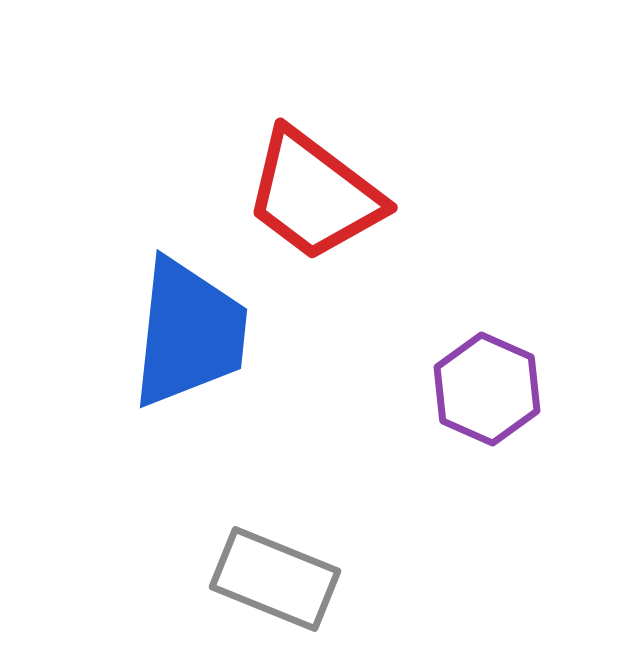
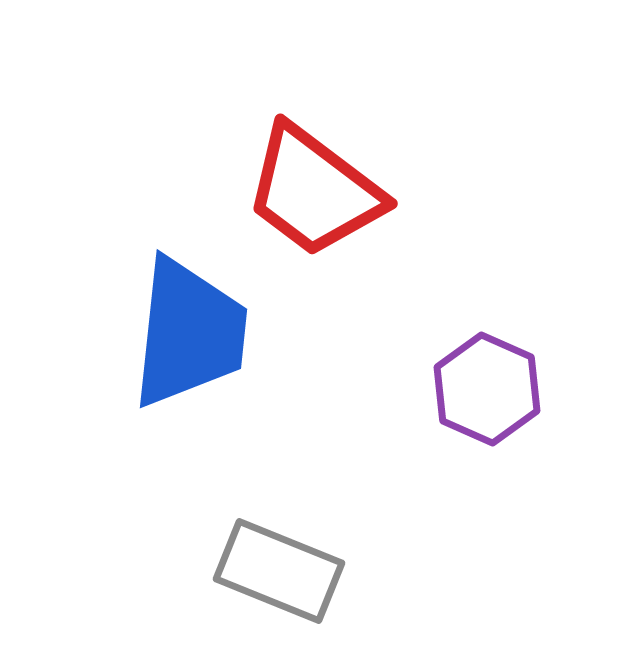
red trapezoid: moved 4 px up
gray rectangle: moved 4 px right, 8 px up
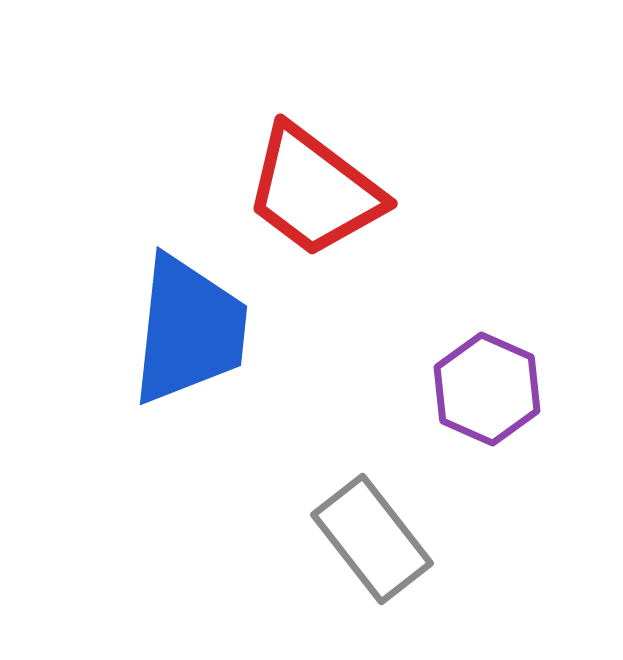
blue trapezoid: moved 3 px up
gray rectangle: moved 93 px right, 32 px up; rotated 30 degrees clockwise
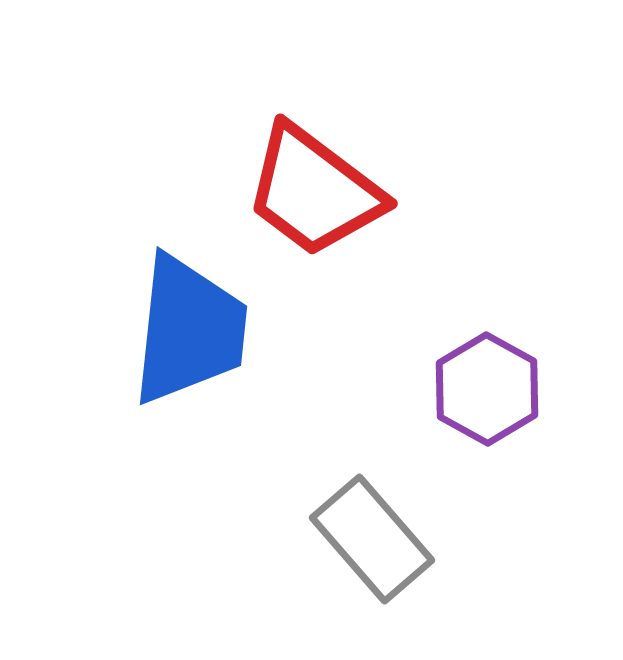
purple hexagon: rotated 5 degrees clockwise
gray rectangle: rotated 3 degrees counterclockwise
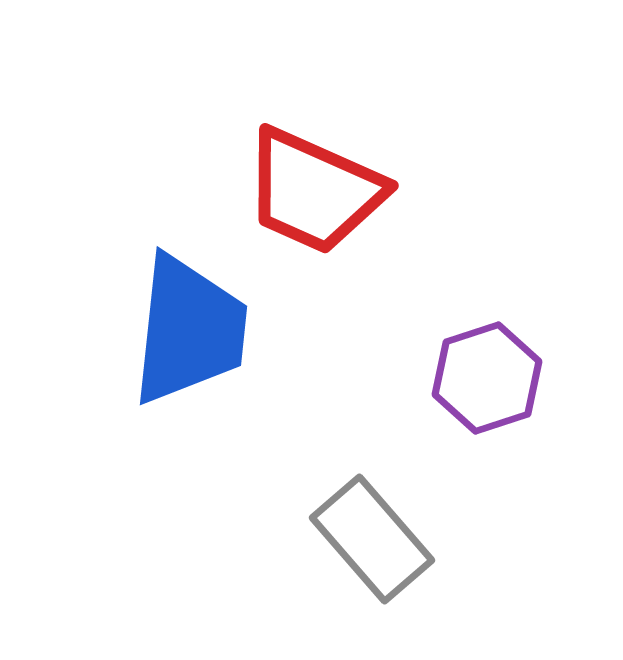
red trapezoid: rotated 13 degrees counterclockwise
purple hexagon: moved 11 px up; rotated 13 degrees clockwise
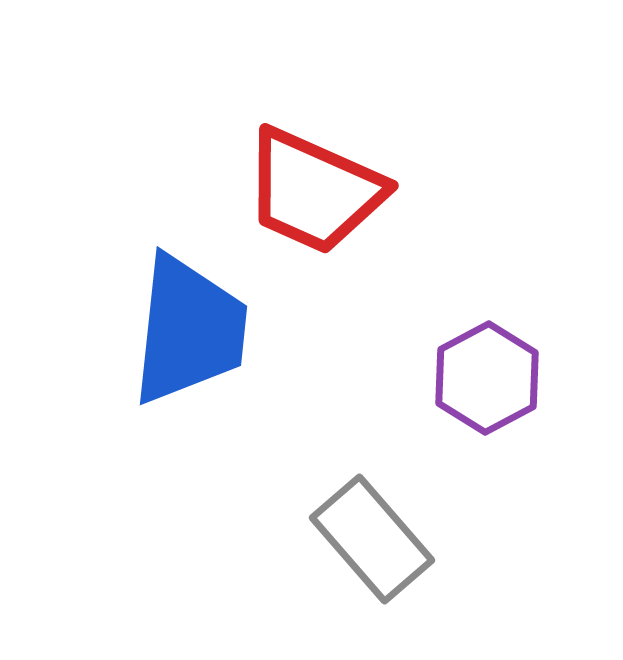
purple hexagon: rotated 10 degrees counterclockwise
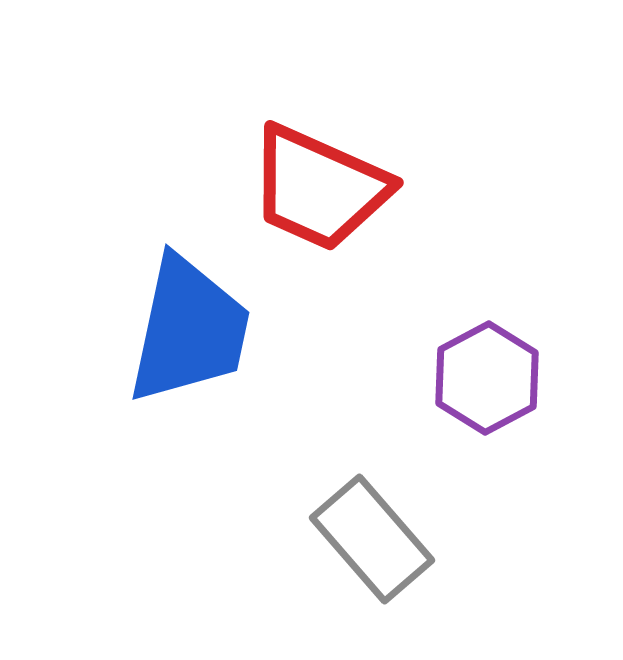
red trapezoid: moved 5 px right, 3 px up
blue trapezoid: rotated 6 degrees clockwise
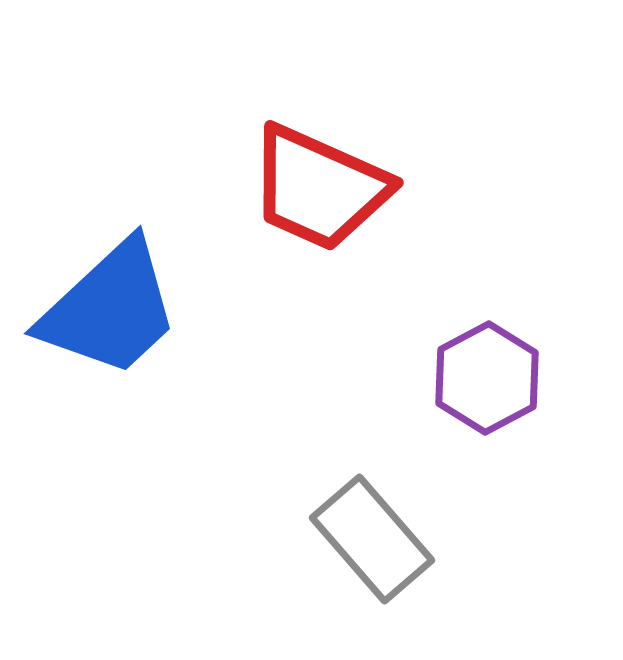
blue trapezoid: moved 79 px left, 21 px up; rotated 35 degrees clockwise
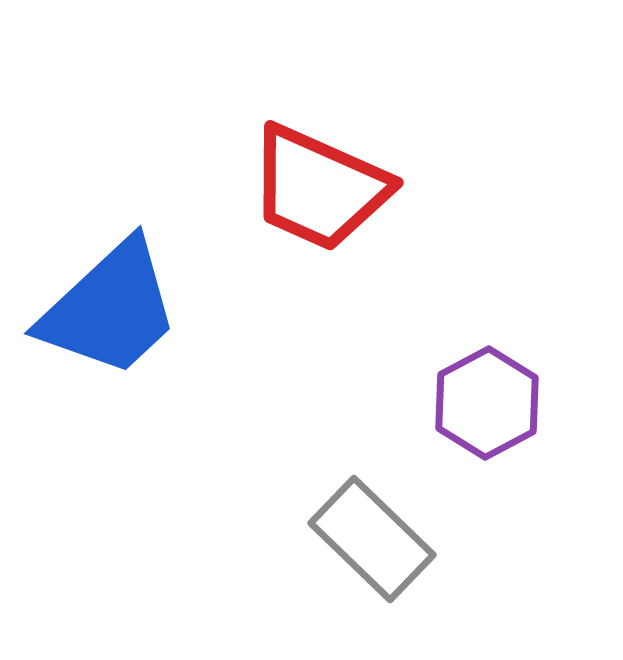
purple hexagon: moved 25 px down
gray rectangle: rotated 5 degrees counterclockwise
